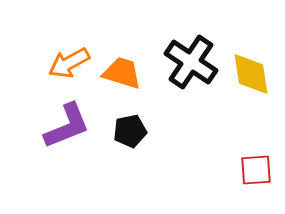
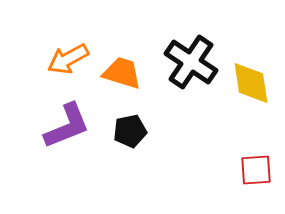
orange arrow: moved 1 px left, 4 px up
yellow diamond: moved 9 px down
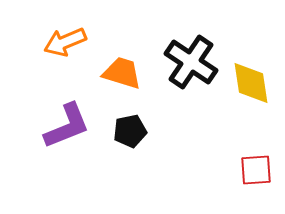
orange arrow: moved 3 px left, 17 px up; rotated 6 degrees clockwise
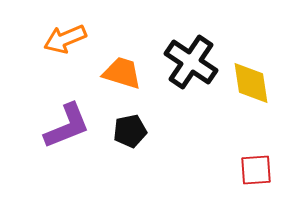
orange arrow: moved 3 px up
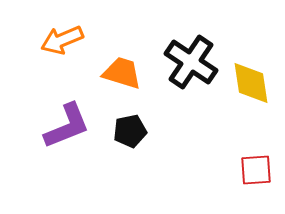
orange arrow: moved 3 px left, 1 px down
